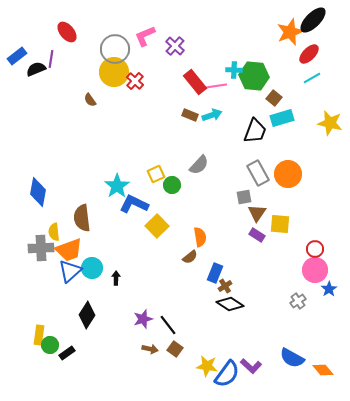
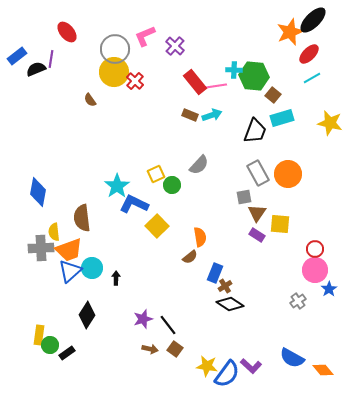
brown square at (274, 98): moved 1 px left, 3 px up
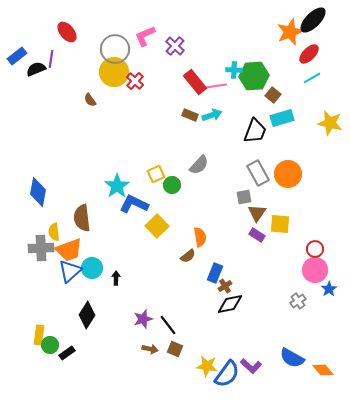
green hexagon at (254, 76): rotated 8 degrees counterclockwise
brown semicircle at (190, 257): moved 2 px left, 1 px up
black diamond at (230, 304): rotated 44 degrees counterclockwise
brown square at (175, 349): rotated 14 degrees counterclockwise
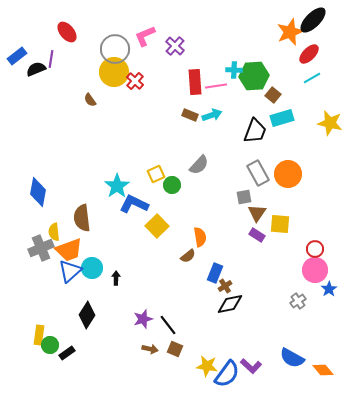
red rectangle at (195, 82): rotated 35 degrees clockwise
gray cross at (41, 248): rotated 20 degrees counterclockwise
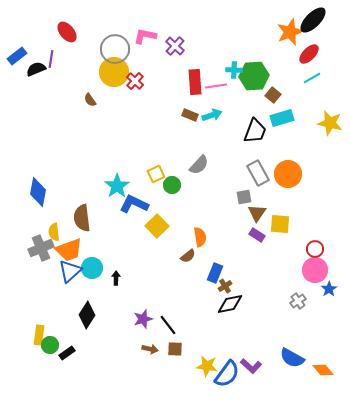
pink L-shape at (145, 36): rotated 35 degrees clockwise
brown square at (175, 349): rotated 21 degrees counterclockwise
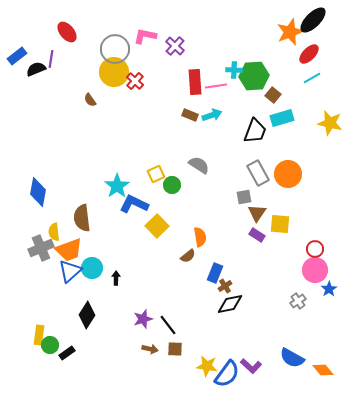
gray semicircle at (199, 165): rotated 100 degrees counterclockwise
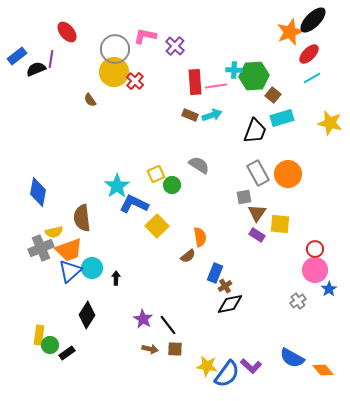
yellow semicircle at (54, 232): rotated 96 degrees counterclockwise
purple star at (143, 319): rotated 24 degrees counterclockwise
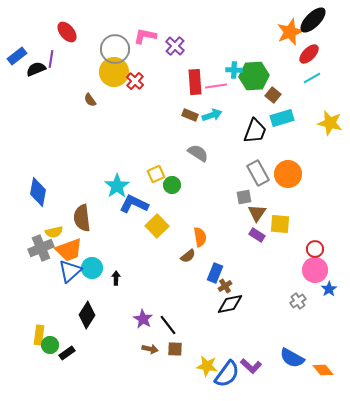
gray semicircle at (199, 165): moved 1 px left, 12 px up
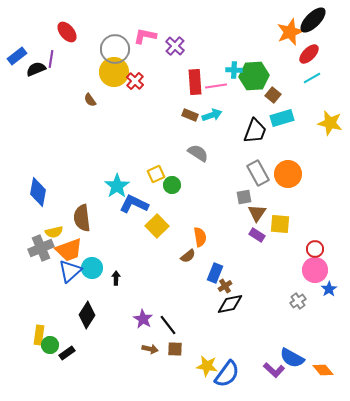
purple L-shape at (251, 366): moved 23 px right, 4 px down
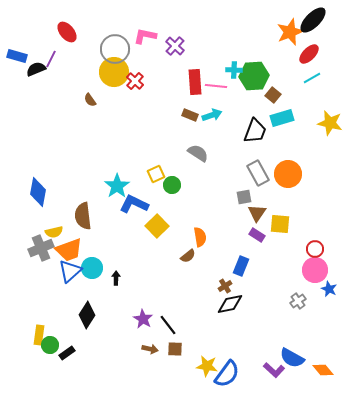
blue rectangle at (17, 56): rotated 54 degrees clockwise
purple line at (51, 59): rotated 18 degrees clockwise
pink line at (216, 86): rotated 15 degrees clockwise
brown semicircle at (82, 218): moved 1 px right, 2 px up
blue rectangle at (215, 273): moved 26 px right, 7 px up
blue star at (329, 289): rotated 14 degrees counterclockwise
